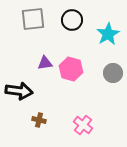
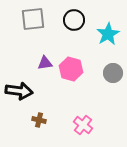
black circle: moved 2 px right
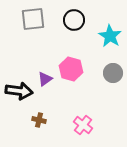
cyan star: moved 2 px right, 2 px down; rotated 10 degrees counterclockwise
purple triangle: moved 16 px down; rotated 28 degrees counterclockwise
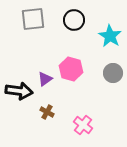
brown cross: moved 8 px right, 8 px up; rotated 16 degrees clockwise
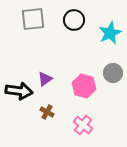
cyan star: moved 3 px up; rotated 15 degrees clockwise
pink hexagon: moved 13 px right, 17 px down
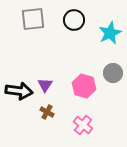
purple triangle: moved 6 px down; rotated 21 degrees counterclockwise
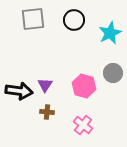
brown cross: rotated 24 degrees counterclockwise
